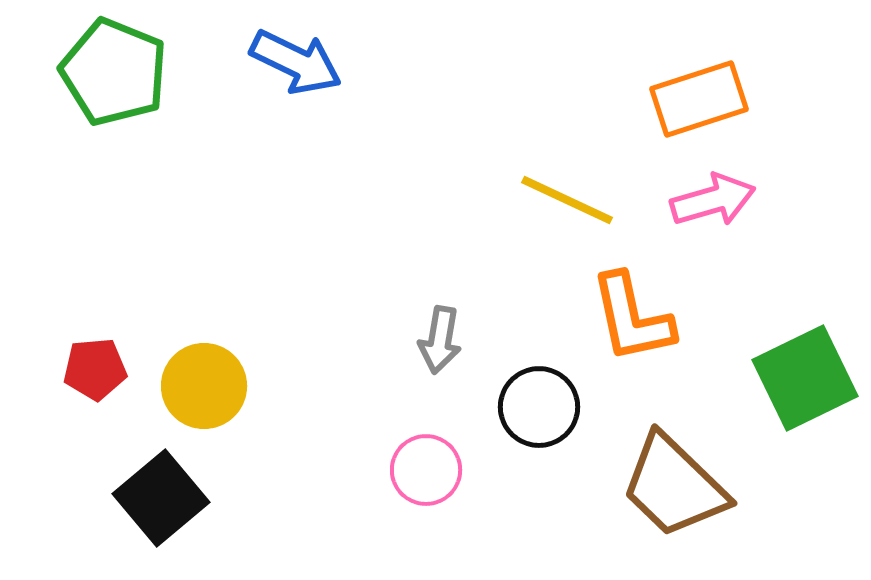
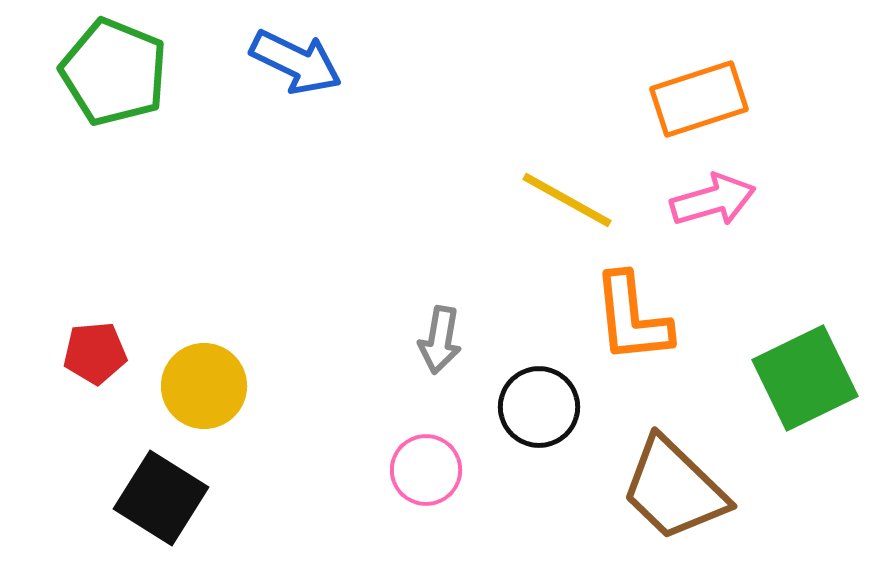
yellow line: rotated 4 degrees clockwise
orange L-shape: rotated 6 degrees clockwise
red pentagon: moved 16 px up
brown trapezoid: moved 3 px down
black square: rotated 18 degrees counterclockwise
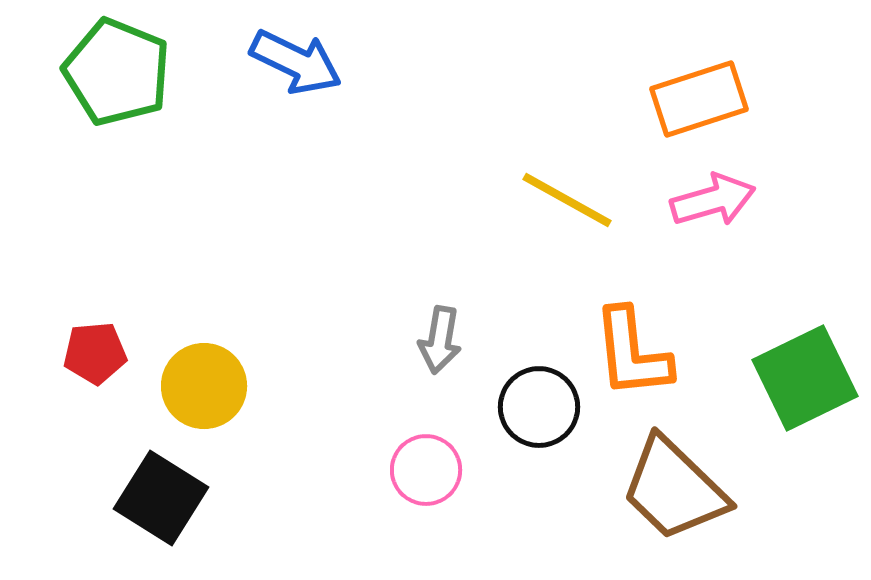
green pentagon: moved 3 px right
orange L-shape: moved 35 px down
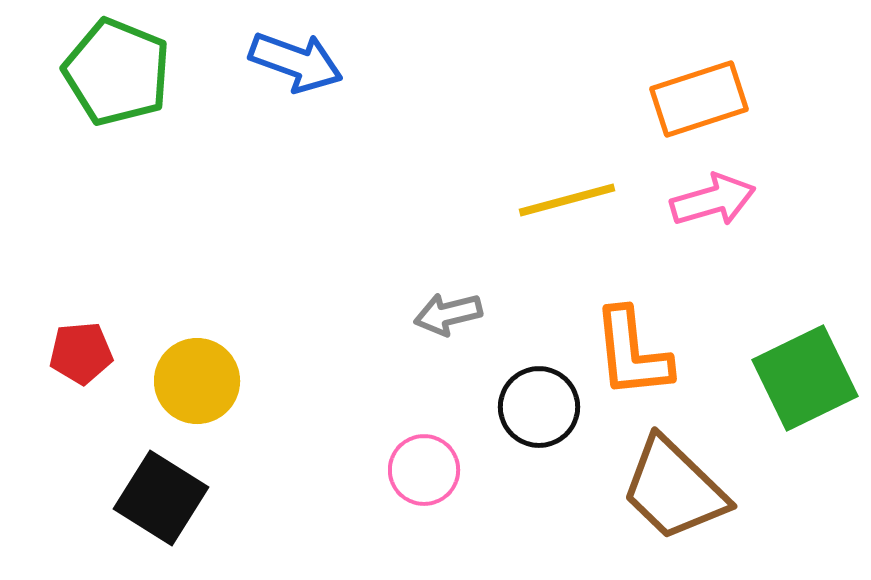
blue arrow: rotated 6 degrees counterclockwise
yellow line: rotated 44 degrees counterclockwise
gray arrow: moved 8 px right, 26 px up; rotated 66 degrees clockwise
red pentagon: moved 14 px left
yellow circle: moved 7 px left, 5 px up
pink circle: moved 2 px left
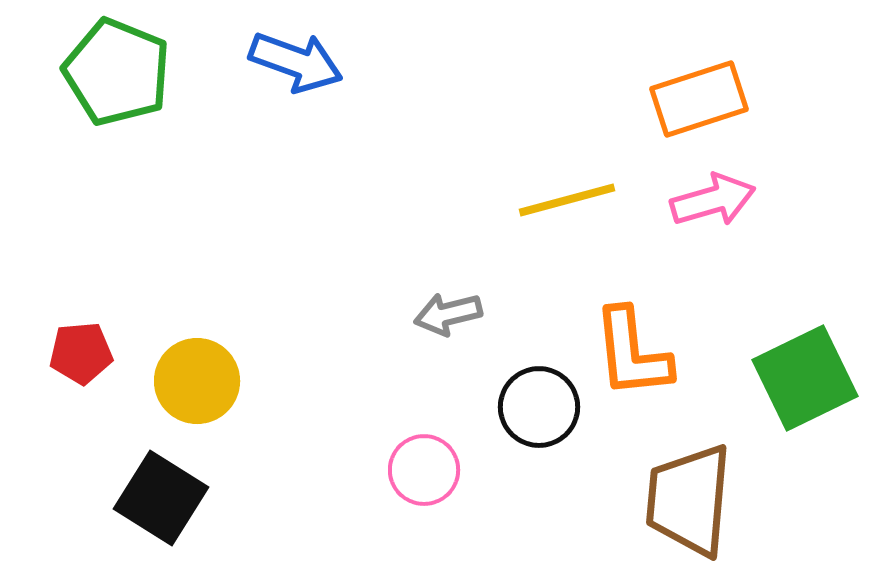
brown trapezoid: moved 15 px right, 11 px down; rotated 51 degrees clockwise
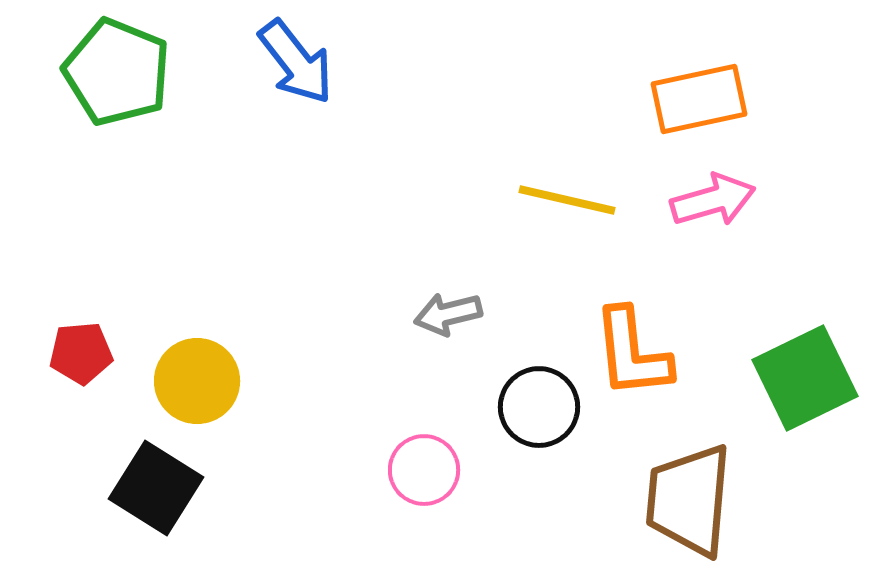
blue arrow: rotated 32 degrees clockwise
orange rectangle: rotated 6 degrees clockwise
yellow line: rotated 28 degrees clockwise
black square: moved 5 px left, 10 px up
